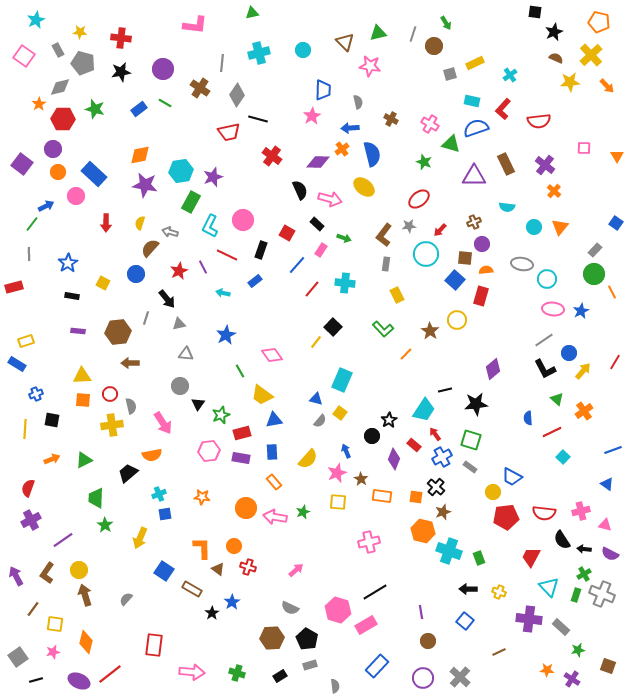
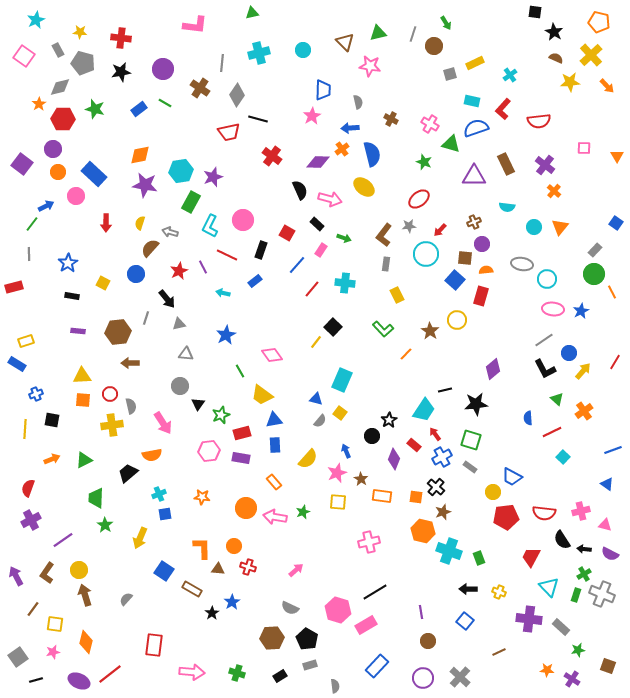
black star at (554, 32): rotated 18 degrees counterclockwise
blue rectangle at (272, 452): moved 3 px right, 7 px up
brown triangle at (218, 569): rotated 32 degrees counterclockwise
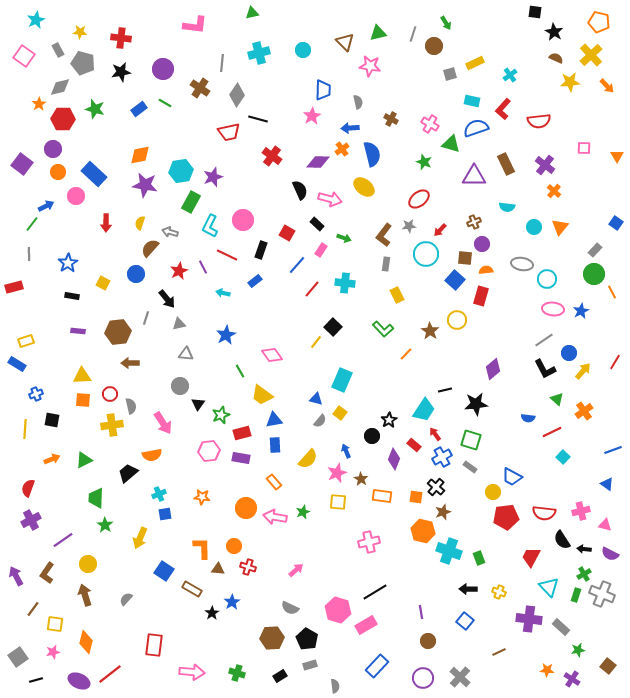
blue semicircle at (528, 418): rotated 80 degrees counterclockwise
yellow circle at (79, 570): moved 9 px right, 6 px up
brown square at (608, 666): rotated 21 degrees clockwise
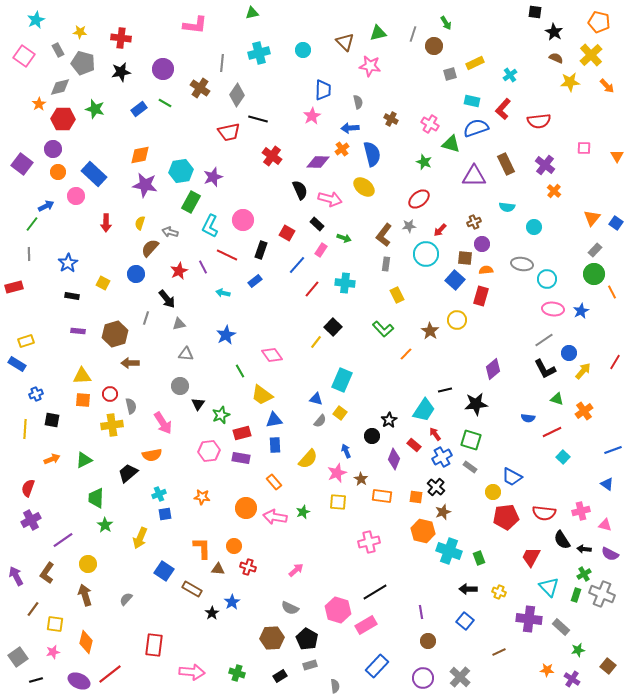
orange triangle at (560, 227): moved 32 px right, 9 px up
brown hexagon at (118, 332): moved 3 px left, 2 px down; rotated 10 degrees counterclockwise
green triangle at (557, 399): rotated 24 degrees counterclockwise
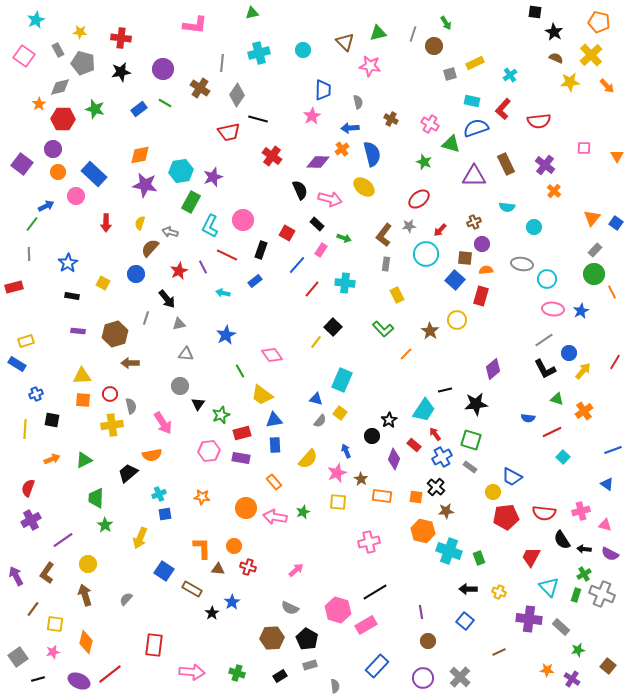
brown star at (443, 512): moved 3 px right, 1 px up; rotated 14 degrees clockwise
black line at (36, 680): moved 2 px right, 1 px up
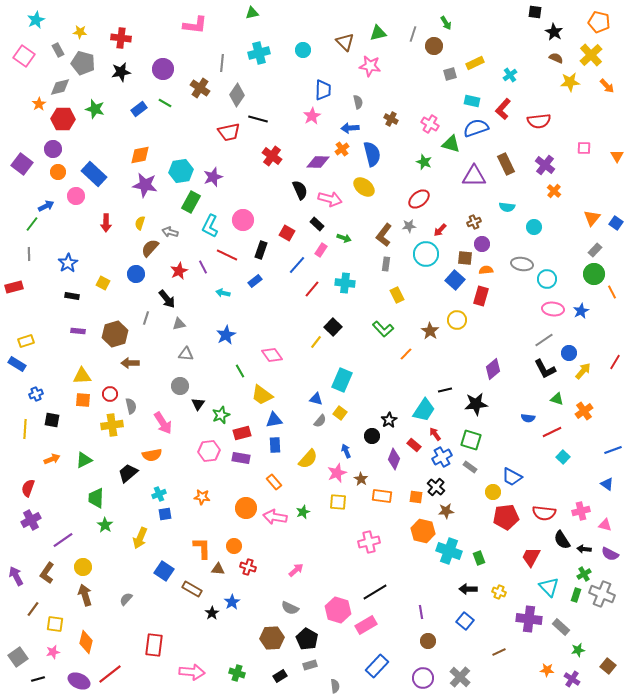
yellow circle at (88, 564): moved 5 px left, 3 px down
